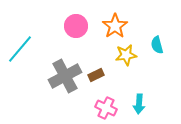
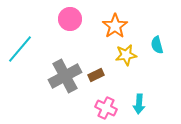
pink circle: moved 6 px left, 7 px up
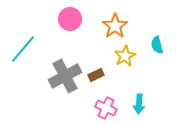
cyan line: moved 3 px right
yellow star: moved 1 px left, 1 px down; rotated 20 degrees counterclockwise
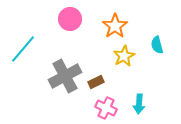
yellow star: moved 1 px left
brown rectangle: moved 7 px down
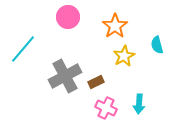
pink circle: moved 2 px left, 2 px up
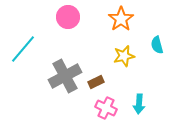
orange star: moved 6 px right, 7 px up
yellow star: rotated 15 degrees clockwise
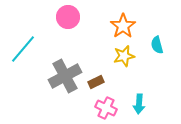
orange star: moved 2 px right, 7 px down
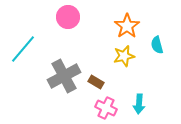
orange star: moved 4 px right
gray cross: moved 1 px left
brown rectangle: rotated 56 degrees clockwise
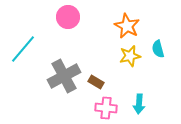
orange star: rotated 10 degrees counterclockwise
cyan semicircle: moved 1 px right, 4 px down
yellow star: moved 6 px right
pink cross: rotated 20 degrees counterclockwise
